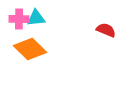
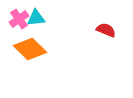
pink cross: rotated 36 degrees counterclockwise
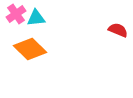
pink cross: moved 3 px left, 5 px up
red semicircle: moved 12 px right
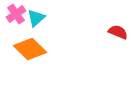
cyan triangle: rotated 36 degrees counterclockwise
red semicircle: moved 2 px down
